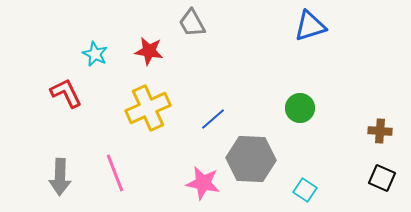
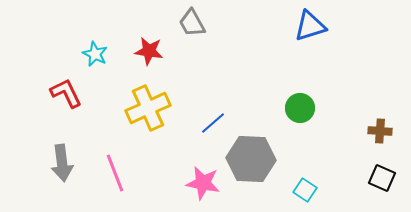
blue line: moved 4 px down
gray arrow: moved 2 px right, 14 px up; rotated 9 degrees counterclockwise
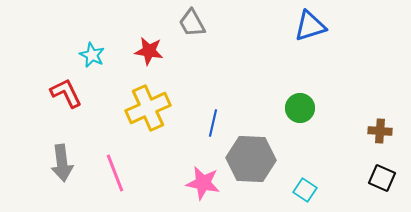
cyan star: moved 3 px left, 1 px down
blue line: rotated 36 degrees counterclockwise
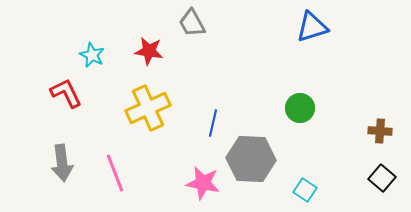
blue triangle: moved 2 px right, 1 px down
black square: rotated 16 degrees clockwise
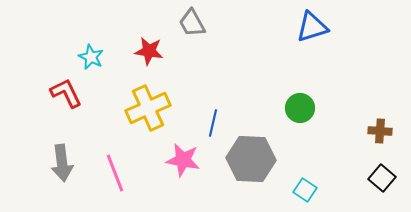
cyan star: moved 1 px left, 2 px down
pink star: moved 20 px left, 23 px up
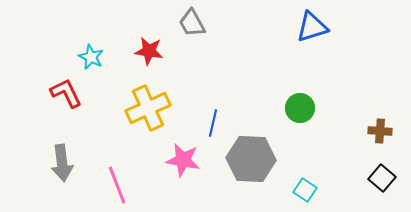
pink line: moved 2 px right, 12 px down
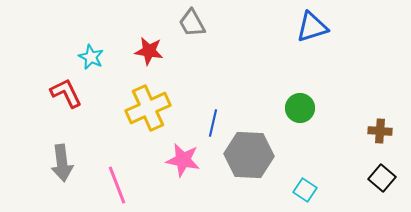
gray hexagon: moved 2 px left, 4 px up
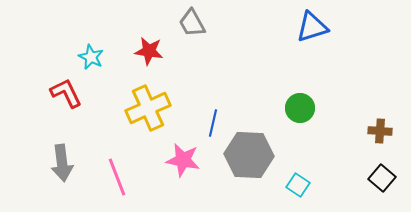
pink line: moved 8 px up
cyan square: moved 7 px left, 5 px up
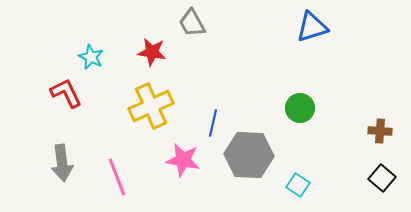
red star: moved 3 px right, 1 px down
yellow cross: moved 3 px right, 2 px up
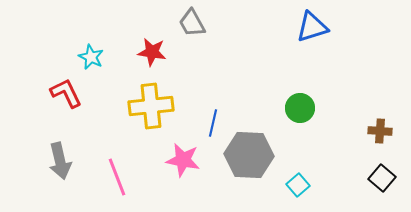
yellow cross: rotated 18 degrees clockwise
gray arrow: moved 2 px left, 2 px up; rotated 6 degrees counterclockwise
cyan square: rotated 15 degrees clockwise
